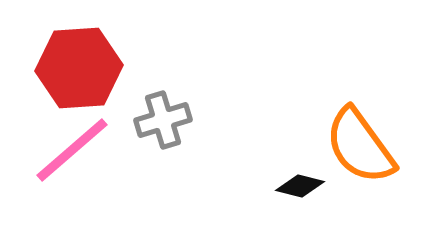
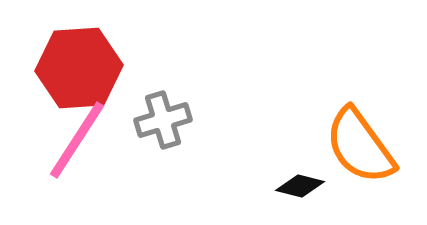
pink line: moved 5 px right, 10 px up; rotated 16 degrees counterclockwise
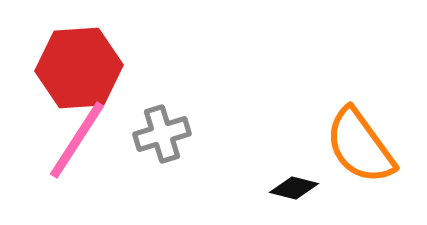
gray cross: moved 1 px left, 14 px down
black diamond: moved 6 px left, 2 px down
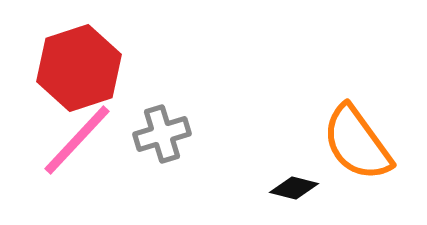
red hexagon: rotated 14 degrees counterclockwise
pink line: rotated 10 degrees clockwise
orange semicircle: moved 3 px left, 3 px up
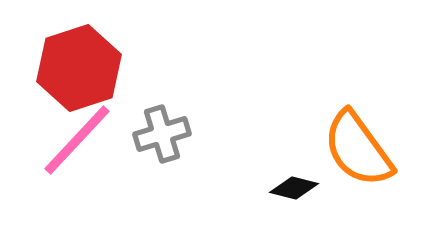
orange semicircle: moved 1 px right, 6 px down
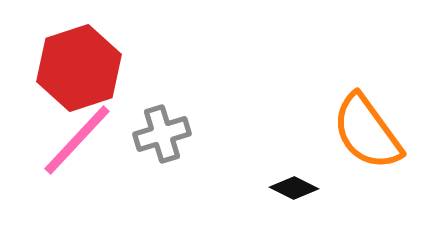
orange semicircle: moved 9 px right, 17 px up
black diamond: rotated 12 degrees clockwise
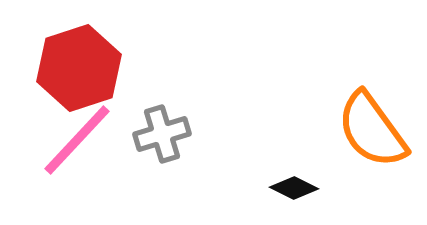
orange semicircle: moved 5 px right, 2 px up
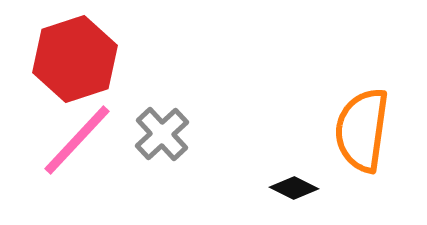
red hexagon: moved 4 px left, 9 px up
orange semicircle: moved 10 px left; rotated 44 degrees clockwise
gray cross: rotated 26 degrees counterclockwise
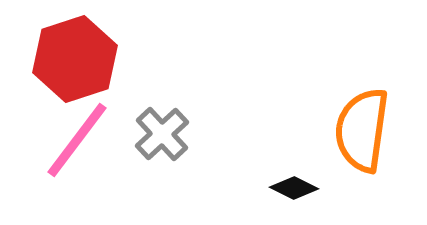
pink line: rotated 6 degrees counterclockwise
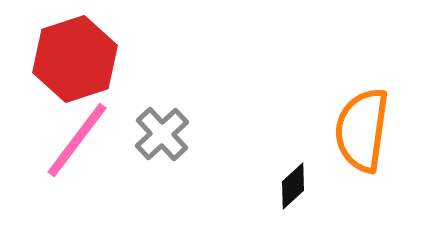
black diamond: moved 1 px left, 2 px up; rotated 69 degrees counterclockwise
